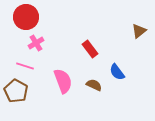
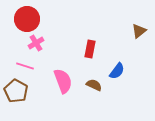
red circle: moved 1 px right, 2 px down
red rectangle: rotated 48 degrees clockwise
blue semicircle: moved 1 px up; rotated 108 degrees counterclockwise
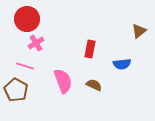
blue semicircle: moved 5 px right, 7 px up; rotated 48 degrees clockwise
brown pentagon: moved 1 px up
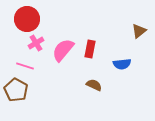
pink semicircle: moved 31 px up; rotated 120 degrees counterclockwise
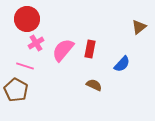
brown triangle: moved 4 px up
blue semicircle: rotated 42 degrees counterclockwise
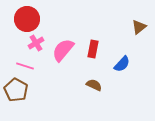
red rectangle: moved 3 px right
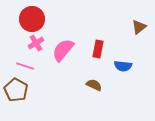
red circle: moved 5 px right
red rectangle: moved 5 px right
blue semicircle: moved 1 px right, 2 px down; rotated 54 degrees clockwise
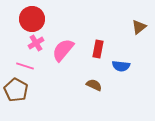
blue semicircle: moved 2 px left
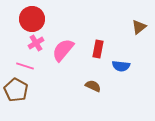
brown semicircle: moved 1 px left, 1 px down
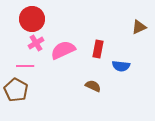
brown triangle: rotated 14 degrees clockwise
pink semicircle: rotated 25 degrees clockwise
pink line: rotated 18 degrees counterclockwise
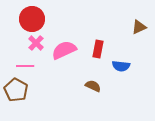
pink cross: rotated 14 degrees counterclockwise
pink semicircle: moved 1 px right
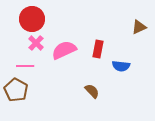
brown semicircle: moved 1 px left, 5 px down; rotated 21 degrees clockwise
